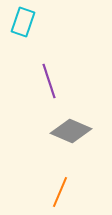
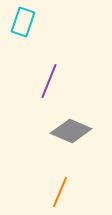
purple line: rotated 40 degrees clockwise
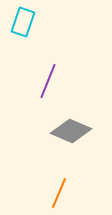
purple line: moved 1 px left
orange line: moved 1 px left, 1 px down
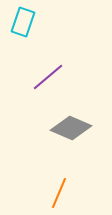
purple line: moved 4 px up; rotated 28 degrees clockwise
gray diamond: moved 3 px up
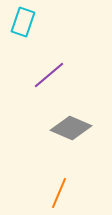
purple line: moved 1 px right, 2 px up
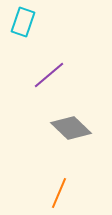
gray diamond: rotated 21 degrees clockwise
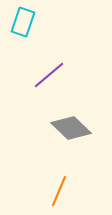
orange line: moved 2 px up
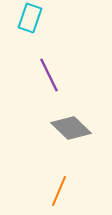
cyan rectangle: moved 7 px right, 4 px up
purple line: rotated 76 degrees counterclockwise
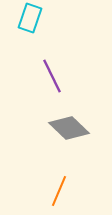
purple line: moved 3 px right, 1 px down
gray diamond: moved 2 px left
